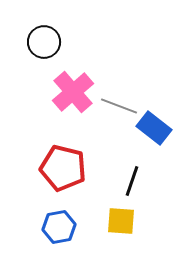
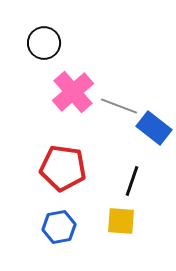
black circle: moved 1 px down
red pentagon: rotated 6 degrees counterclockwise
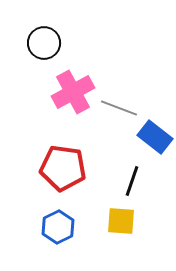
pink cross: rotated 12 degrees clockwise
gray line: moved 2 px down
blue rectangle: moved 1 px right, 9 px down
blue hexagon: moved 1 px left; rotated 16 degrees counterclockwise
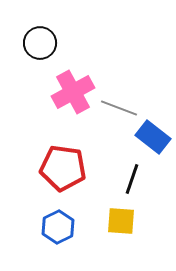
black circle: moved 4 px left
blue rectangle: moved 2 px left
black line: moved 2 px up
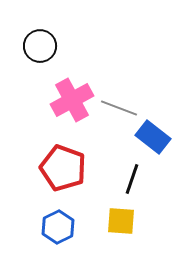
black circle: moved 3 px down
pink cross: moved 1 px left, 8 px down
red pentagon: rotated 12 degrees clockwise
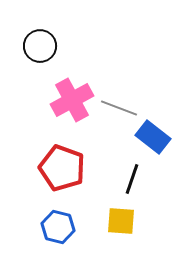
red pentagon: moved 1 px left
blue hexagon: rotated 20 degrees counterclockwise
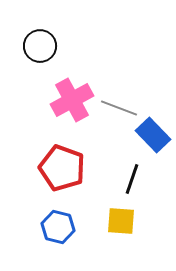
blue rectangle: moved 2 px up; rotated 8 degrees clockwise
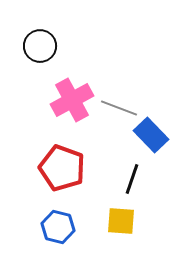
blue rectangle: moved 2 px left
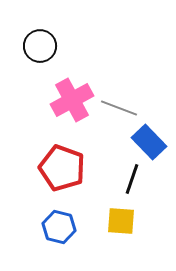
blue rectangle: moved 2 px left, 7 px down
blue hexagon: moved 1 px right
